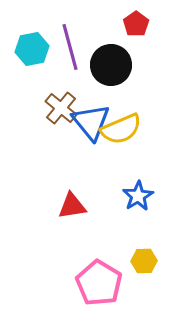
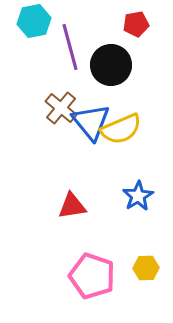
red pentagon: rotated 25 degrees clockwise
cyan hexagon: moved 2 px right, 28 px up
yellow hexagon: moved 2 px right, 7 px down
pink pentagon: moved 7 px left, 7 px up; rotated 12 degrees counterclockwise
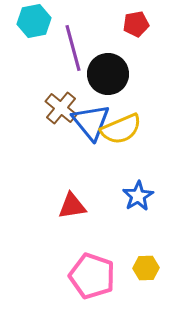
purple line: moved 3 px right, 1 px down
black circle: moved 3 px left, 9 px down
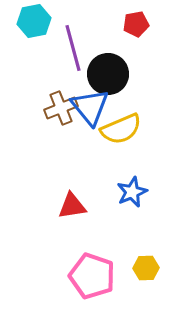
brown cross: rotated 28 degrees clockwise
blue triangle: moved 1 px left, 15 px up
blue star: moved 6 px left, 4 px up; rotated 8 degrees clockwise
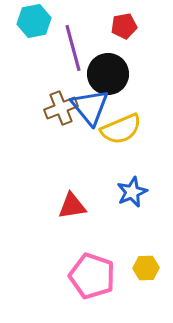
red pentagon: moved 12 px left, 2 px down
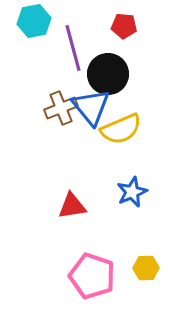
red pentagon: rotated 15 degrees clockwise
blue triangle: moved 1 px right
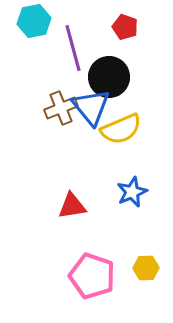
red pentagon: moved 1 px right, 1 px down; rotated 15 degrees clockwise
black circle: moved 1 px right, 3 px down
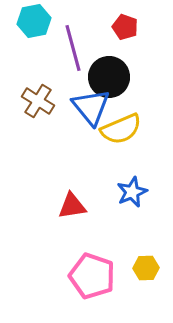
brown cross: moved 23 px left, 7 px up; rotated 36 degrees counterclockwise
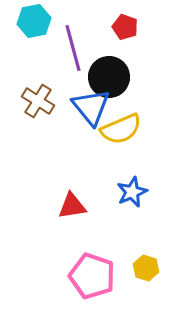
yellow hexagon: rotated 20 degrees clockwise
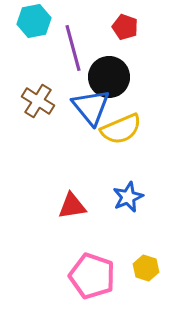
blue star: moved 4 px left, 5 px down
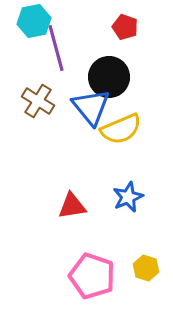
purple line: moved 17 px left
